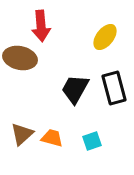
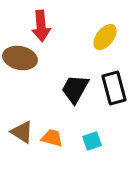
brown triangle: moved 2 px up; rotated 45 degrees counterclockwise
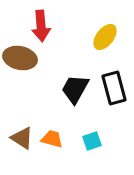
brown triangle: moved 6 px down
orange trapezoid: moved 1 px down
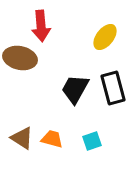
black rectangle: moved 1 px left
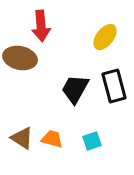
black rectangle: moved 1 px right, 2 px up
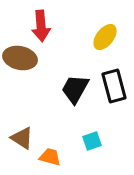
orange trapezoid: moved 2 px left, 18 px down
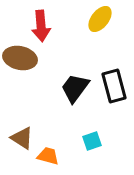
yellow ellipse: moved 5 px left, 18 px up
black trapezoid: moved 1 px up; rotated 8 degrees clockwise
orange trapezoid: moved 2 px left, 1 px up
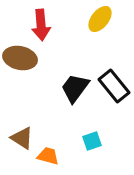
red arrow: moved 1 px up
black rectangle: rotated 24 degrees counterclockwise
